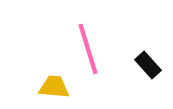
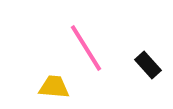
pink line: moved 2 px left, 1 px up; rotated 15 degrees counterclockwise
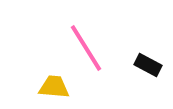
black rectangle: rotated 20 degrees counterclockwise
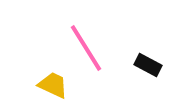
yellow trapezoid: moved 1 px left, 2 px up; rotated 20 degrees clockwise
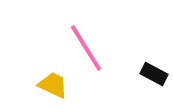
black rectangle: moved 6 px right, 9 px down
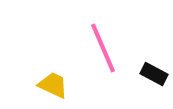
pink line: moved 17 px right; rotated 9 degrees clockwise
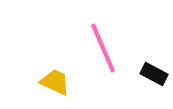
yellow trapezoid: moved 2 px right, 3 px up
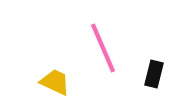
black rectangle: rotated 76 degrees clockwise
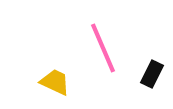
black rectangle: moved 2 px left; rotated 12 degrees clockwise
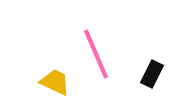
pink line: moved 7 px left, 6 px down
